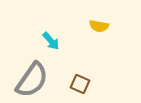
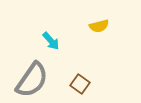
yellow semicircle: rotated 24 degrees counterclockwise
brown square: rotated 12 degrees clockwise
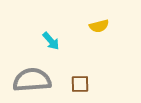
gray semicircle: rotated 129 degrees counterclockwise
brown square: rotated 36 degrees counterclockwise
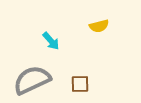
gray semicircle: rotated 21 degrees counterclockwise
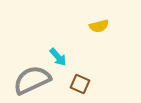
cyan arrow: moved 7 px right, 16 px down
brown square: rotated 24 degrees clockwise
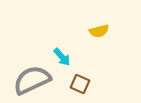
yellow semicircle: moved 5 px down
cyan arrow: moved 4 px right
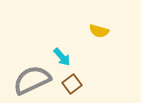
yellow semicircle: rotated 30 degrees clockwise
brown square: moved 8 px left; rotated 30 degrees clockwise
